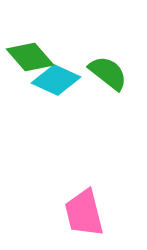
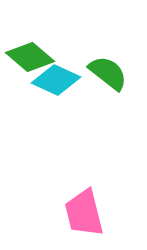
green diamond: rotated 9 degrees counterclockwise
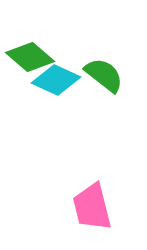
green semicircle: moved 4 px left, 2 px down
pink trapezoid: moved 8 px right, 6 px up
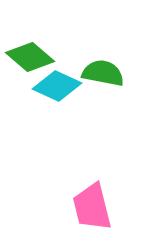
green semicircle: moved 1 px left, 2 px up; rotated 27 degrees counterclockwise
cyan diamond: moved 1 px right, 6 px down
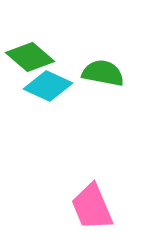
cyan diamond: moved 9 px left
pink trapezoid: rotated 9 degrees counterclockwise
